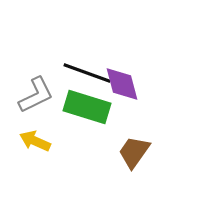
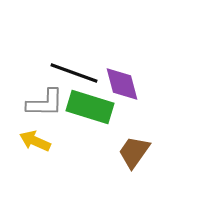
black line: moved 13 px left
gray L-shape: moved 9 px right, 8 px down; rotated 27 degrees clockwise
green rectangle: moved 3 px right
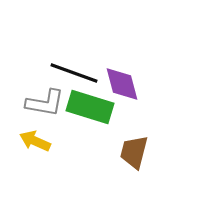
gray L-shape: rotated 9 degrees clockwise
brown trapezoid: rotated 21 degrees counterclockwise
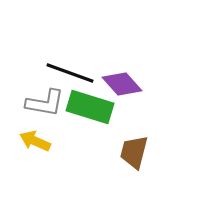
black line: moved 4 px left
purple diamond: rotated 27 degrees counterclockwise
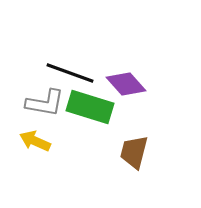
purple diamond: moved 4 px right
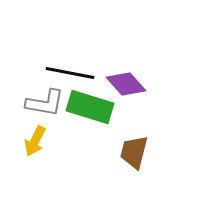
black line: rotated 9 degrees counterclockwise
yellow arrow: rotated 88 degrees counterclockwise
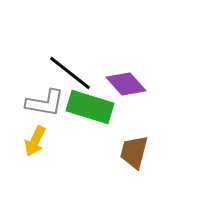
black line: rotated 27 degrees clockwise
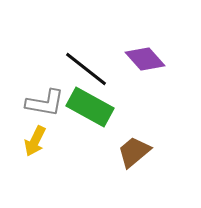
black line: moved 16 px right, 4 px up
purple diamond: moved 19 px right, 25 px up
green rectangle: rotated 12 degrees clockwise
brown trapezoid: rotated 36 degrees clockwise
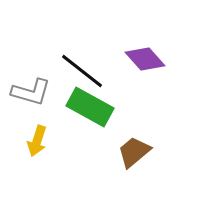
black line: moved 4 px left, 2 px down
gray L-shape: moved 14 px left, 11 px up; rotated 6 degrees clockwise
yellow arrow: moved 2 px right; rotated 8 degrees counterclockwise
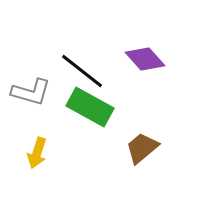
yellow arrow: moved 12 px down
brown trapezoid: moved 8 px right, 4 px up
